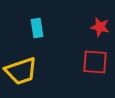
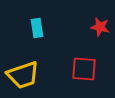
red square: moved 11 px left, 7 px down
yellow trapezoid: moved 2 px right, 4 px down
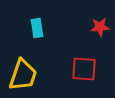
red star: rotated 18 degrees counterclockwise
yellow trapezoid: rotated 52 degrees counterclockwise
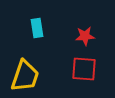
red star: moved 15 px left, 9 px down
yellow trapezoid: moved 2 px right, 1 px down
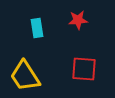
red star: moved 7 px left, 16 px up
yellow trapezoid: rotated 128 degrees clockwise
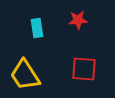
yellow trapezoid: moved 1 px up
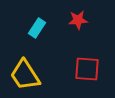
cyan rectangle: rotated 42 degrees clockwise
red square: moved 3 px right
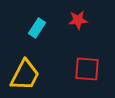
yellow trapezoid: rotated 120 degrees counterclockwise
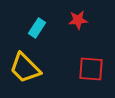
red square: moved 4 px right
yellow trapezoid: moved 7 px up; rotated 108 degrees clockwise
